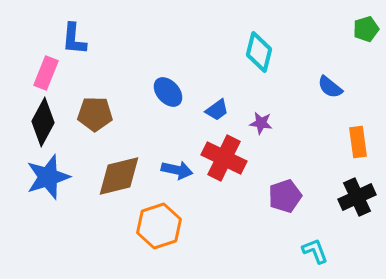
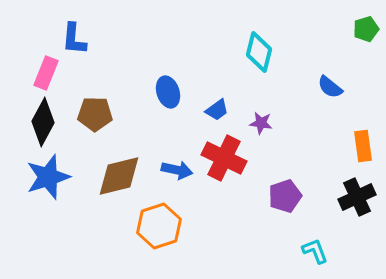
blue ellipse: rotated 24 degrees clockwise
orange rectangle: moved 5 px right, 4 px down
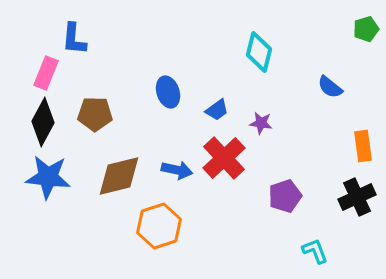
red cross: rotated 21 degrees clockwise
blue star: rotated 24 degrees clockwise
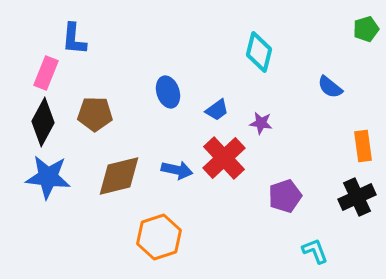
orange hexagon: moved 11 px down
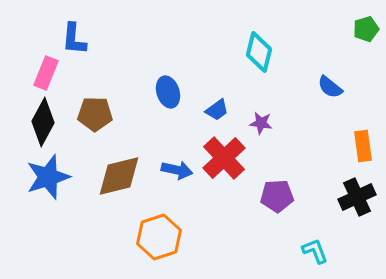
blue star: rotated 24 degrees counterclockwise
purple pentagon: moved 8 px left; rotated 16 degrees clockwise
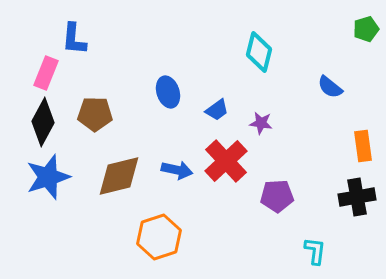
red cross: moved 2 px right, 3 px down
black cross: rotated 15 degrees clockwise
cyan L-shape: rotated 28 degrees clockwise
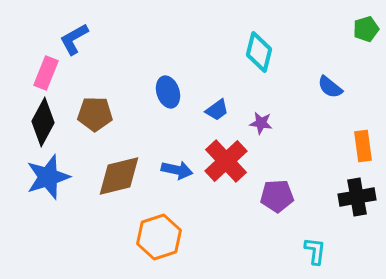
blue L-shape: rotated 56 degrees clockwise
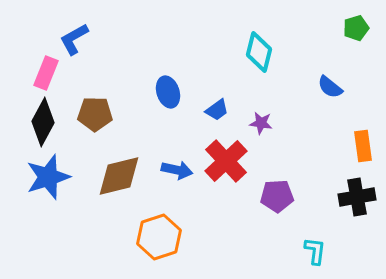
green pentagon: moved 10 px left, 1 px up
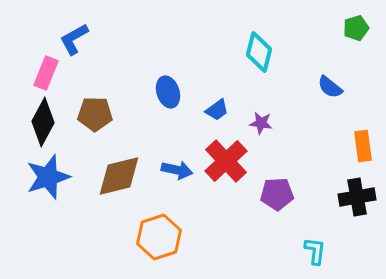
purple pentagon: moved 2 px up
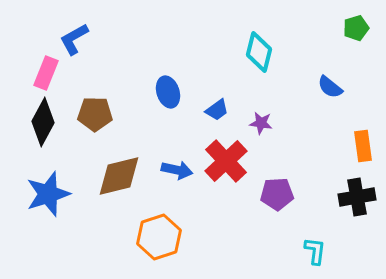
blue star: moved 17 px down
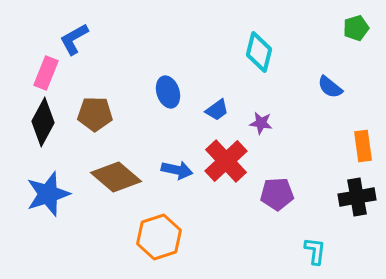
brown diamond: moved 3 px left, 1 px down; rotated 54 degrees clockwise
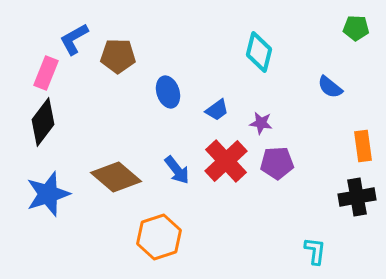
green pentagon: rotated 20 degrees clockwise
brown pentagon: moved 23 px right, 58 px up
black diamond: rotated 9 degrees clockwise
blue arrow: rotated 40 degrees clockwise
purple pentagon: moved 31 px up
